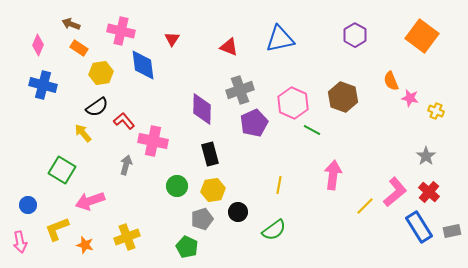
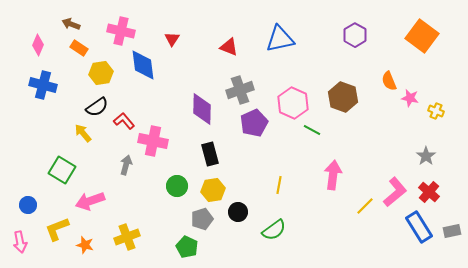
orange semicircle at (391, 81): moved 2 px left
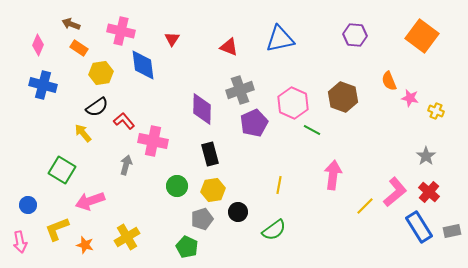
purple hexagon at (355, 35): rotated 25 degrees counterclockwise
yellow cross at (127, 237): rotated 10 degrees counterclockwise
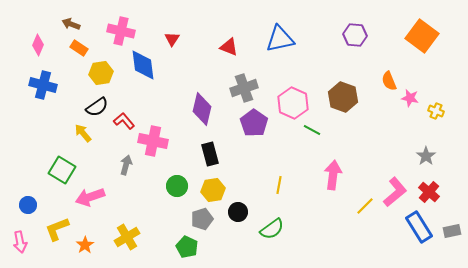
gray cross at (240, 90): moved 4 px right, 2 px up
purple diamond at (202, 109): rotated 12 degrees clockwise
purple pentagon at (254, 123): rotated 12 degrees counterclockwise
pink arrow at (90, 201): moved 4 px up
green semicircle at (274, 230): moved 2 px left, 1 px up
orange star at (85, 245): rotated 24 degrees clockwise
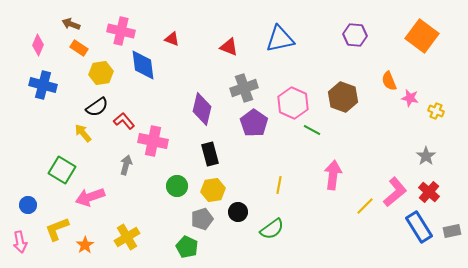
red triangle at (172, 39): rotated 42 degrees counterclockwise
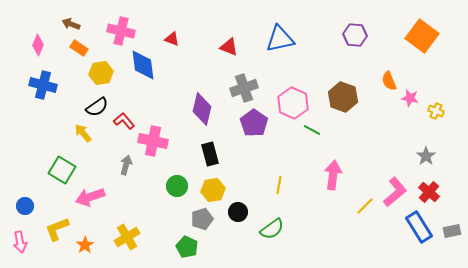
blue circle at (28, 205): moved 3 px left, 1 px down
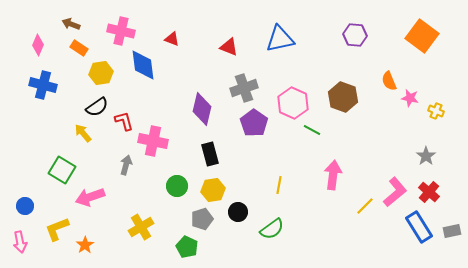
red L-shape at (124, 121): rotated 25 degrees clockwise
yellow cross at (127, 237): moved 14 px right, 10 px up
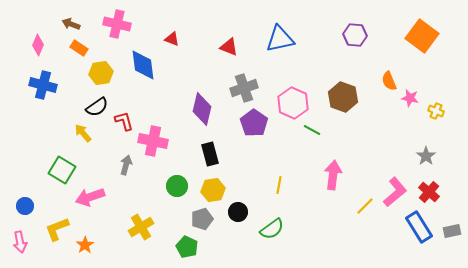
pink cross at (121, 31): moved 4 px left, 7 px up
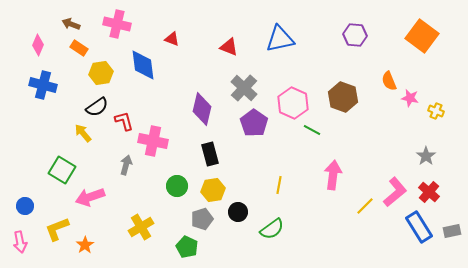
gray cross at (244, 88): rotated 28 degrees counterclockwise
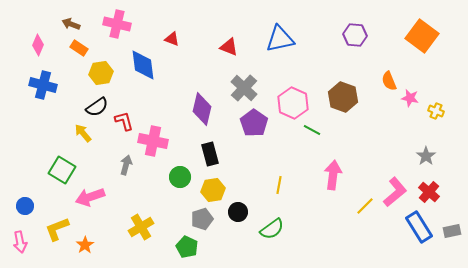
green circle at (177, 186): moved 3 px right, 9 px up
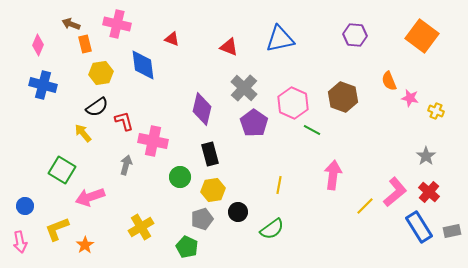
orange rectangle at (79, 48): moved 6 px right, 4 px up; rotated 42 degrees clockwise
